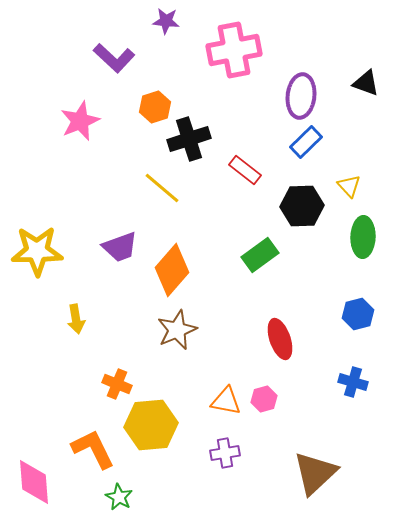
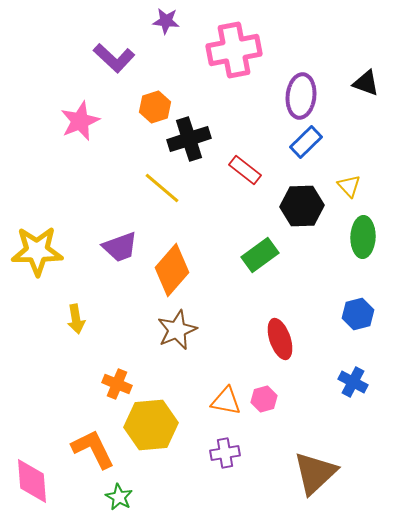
blue cross: rotated 12 degrees clockwise
pink diamond: moved 2 px left, 1 px up
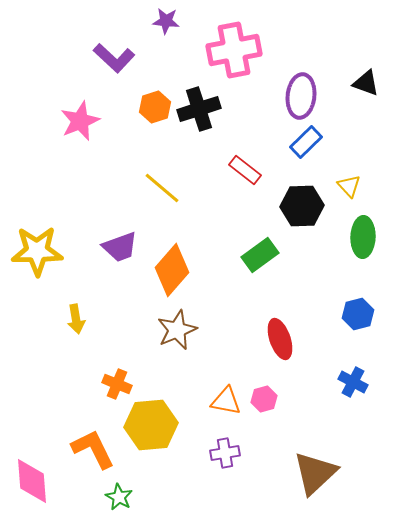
black cross: moved 10 px right, 30 px up
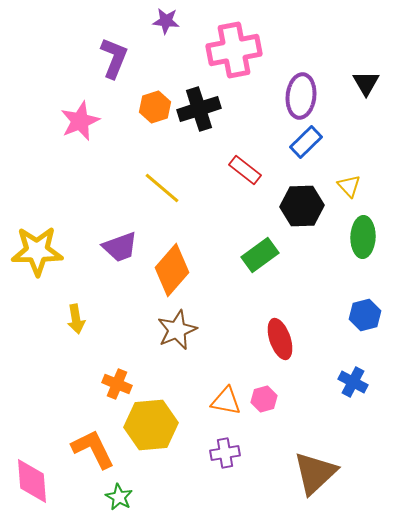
purple L-shape: rotated 111 degrees counterclockwise
black triangle: rotated 40 degrees clockwise
blue hexagon: moved 7 px right, 1 px down
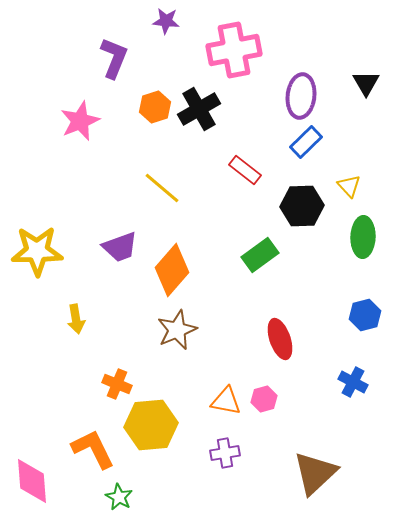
black cross: rotated 12 degrees counterclockwise
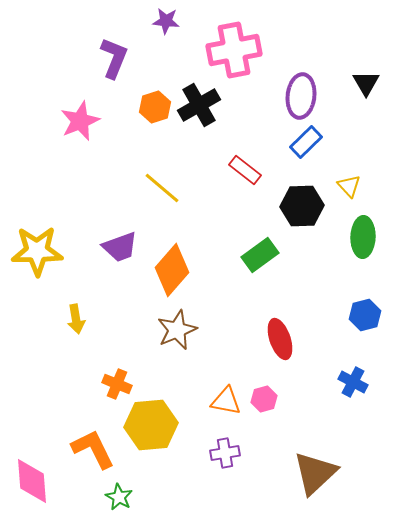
black cross: moved 4 px up
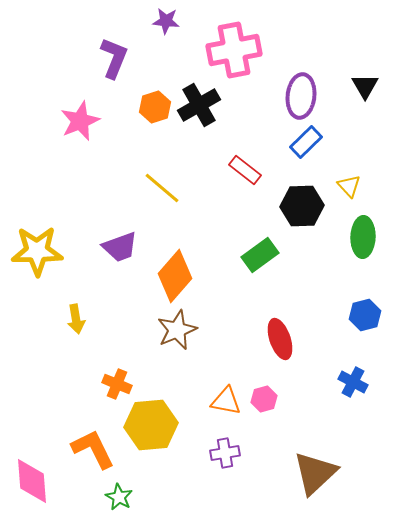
black triangle: moved 1 px left, 3 px down
orange diamond: moved 3 px right, 6 px down
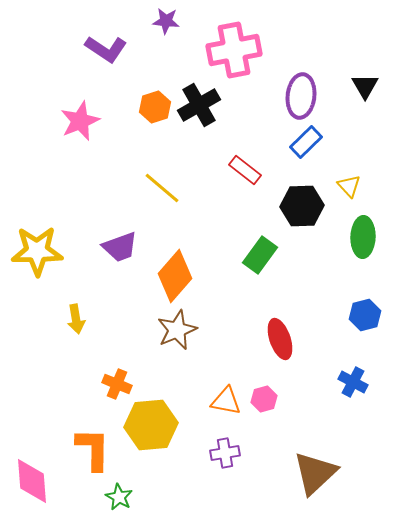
purple L-shape: moved 8 px left, 9 px up; rotated 102 degrees clockwise
green rectangle: rotated 18 degrees counterclockwise
orange L-shape: rotated 27 degrees clockwise
